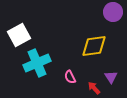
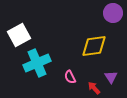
purple circle: moved 1 px down
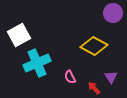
yellow diamond: rotated 36 degrees clockwise
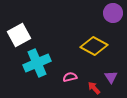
pink semicircle: rotated 104 degrees clockwise
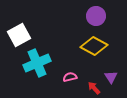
purple circle: moved 17 px left, 3 px down
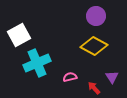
purple triangle: moved 1 px right
